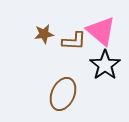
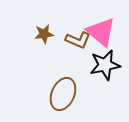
pink triangle: moved 1 px down
brown L-shape: moved 4 px right, 1 px up; rotated 20 degrees clockwise
black star: rotated 24 degrees clockwise
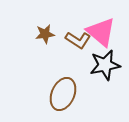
brown star: moved 1 px right
brown L-shape: rotated 10 degrees clockwise
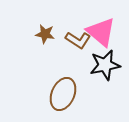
brown star: rotated 18 degrees clockwise
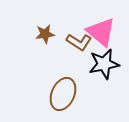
brown star: rotated 18 degrees counterclockwise
brown L-shape: moved 1 px right, 2 px down
black star: moved 1 px left, 1 px up
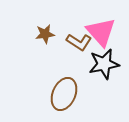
pink triangle: rotated 8 degrees clockwise
brown ellipse: moved 1 px right
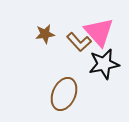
pink triangle: moved 2 px left
brown L-shape: rotated 15 degrees clockwise
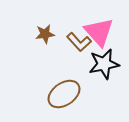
brown ellipse: rotated 32 degrees clockwise
